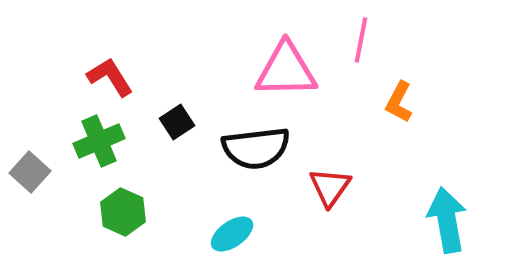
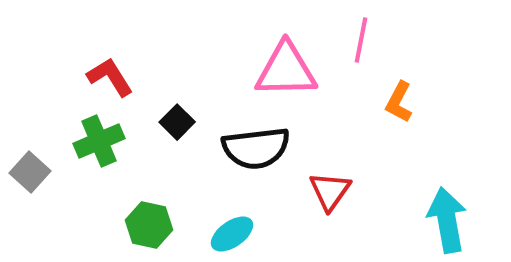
black square: rotated 12 degrees counterclockwise
red triangle: moved 4 px down
green hexagon: moved 26 px right, 13 px down; rotated 12 degrees counterclockwise
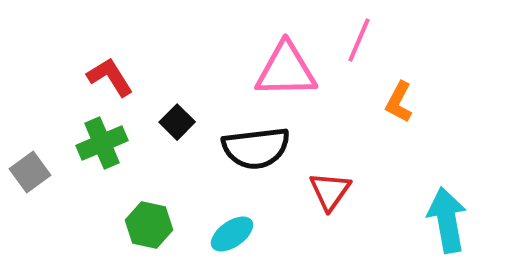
pink line: moved 2 px left; rotated 12 degrees clockwise
green cross: moved 3 px right, 2 px down
gray square: rotated 12 degrees clockwise
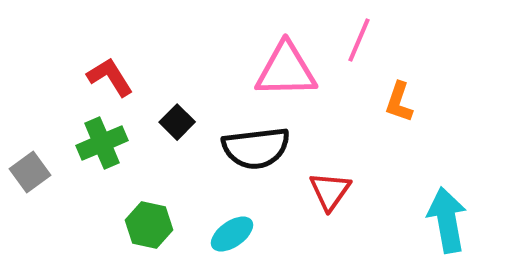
orange L-shape: rotated 9 degrees counterclockwise
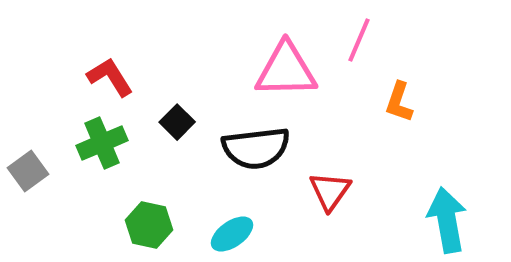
gray square: moved 2 px left, 1 px up
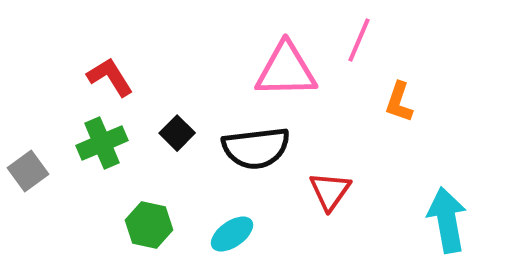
black square: moved 11 px down
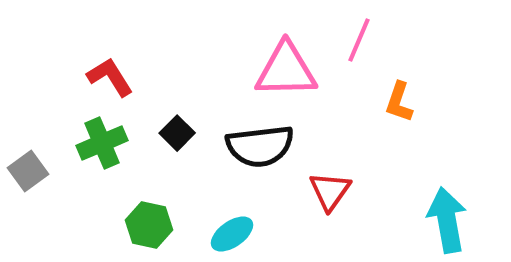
black semicircle: moved 4 px right, 2 px up
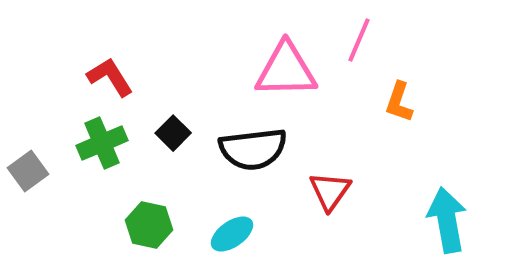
black square: moved 4 px left
black semicircle: moved 7 px left, 3 px down
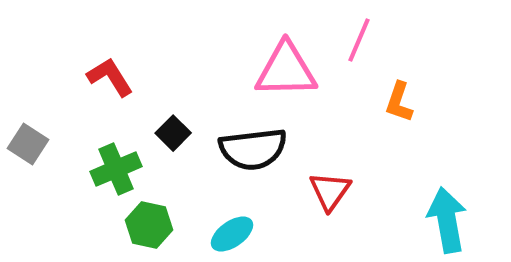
green cross: moved 14 px right, 26 px down
gray square: moved 27 px up; rotated 21 degrees counterclockwise
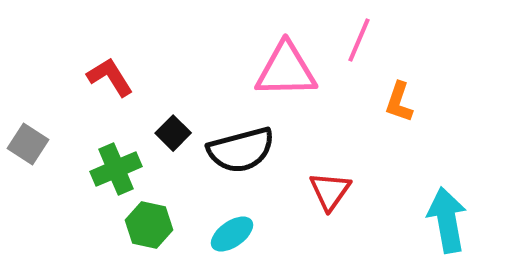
black semicircle: moved 12 px left, 1 px down; rotated 8 degrees counterclockwise
